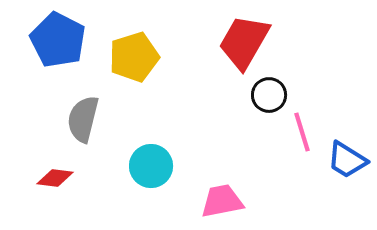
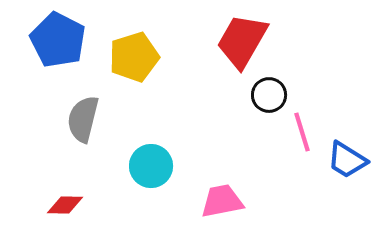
red trapezoid: moved 2 px left, 1 px up
red diamond: moved 10 px right, 27 px down; rotated 6 degrees counterclockwise
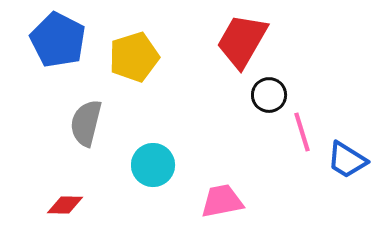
gray semicircle: moved 3 px right, 4 px down
cyan circle: moved 2 px right, 1 px up
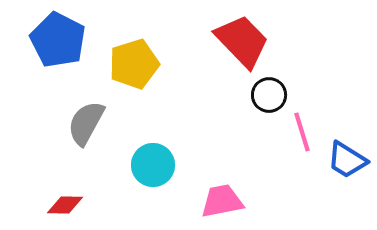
red trapezoid: rotated 106 degrees clockwise
yellow pentagon: moved 7 px down
gray semicircle: rotated 15 degrees clockwise
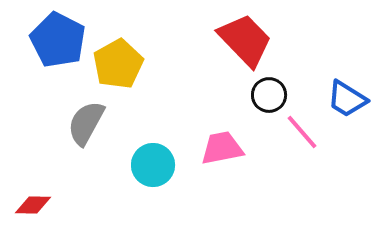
red trapezoid: moved 3 px right, 1 px up
yellow pentagon: moved 16 px left; rotated 12 degrees counterclockwise
pink line: rotated 24 degrees counterclockwise
blue trapezoid: moved 61 px up
pink trapezoid: moved 53 px up
red diamond: moved 32 px left
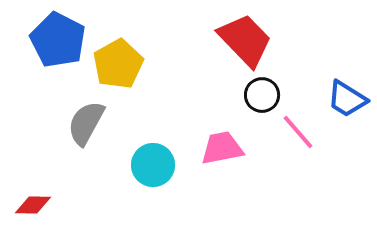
black circle: moved 7 px left
pink line: moved 4 px left
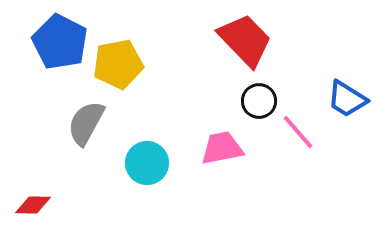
blue pentagon: moved 2 px right, 2 px down
yellow pentagon: rotated 18 degrees clockwise
black circle: moved 3 px left, 6 px down
cyan circle: moved 6 px left, 2 px up
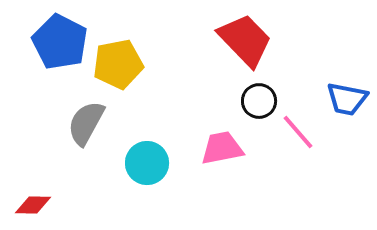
blue trapezoid: rotated 21 degrees counterclockwise
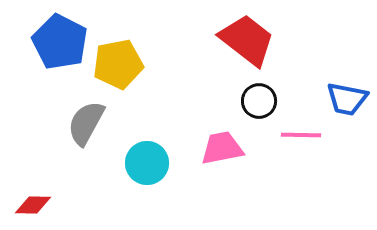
red trapezoid: moved 2 px right; rotated 8 degrees counterclockwise
pink line: moved 3 px right, 3 px down; rotated 48 degrees counterclockwise
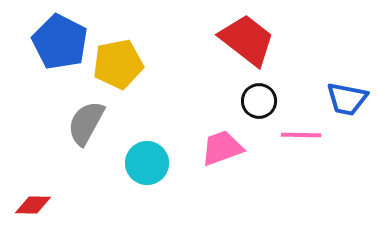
pink trapezoid: rotated 9 degrees counterclockwise
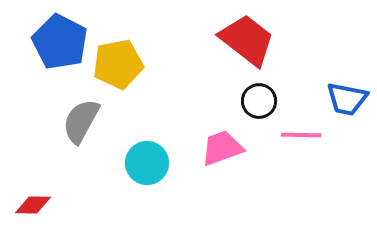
gray semicircle: moved 5 px left, 2 px up
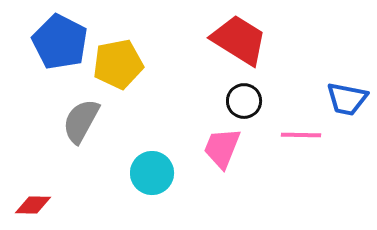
red trapezoid: moved 8 px left; rotated 6 degrees counterclockwise
black circle: moved 15 px left
pink trapezoid: rotated 48 degrees counterclockwise
cyan circle: moved 5 px right, 10 px down
